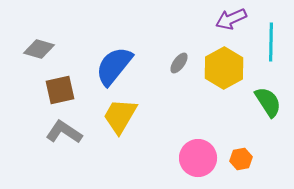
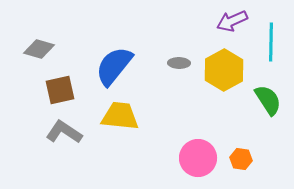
purple arrow: moved 1 px right, 2 px down
gray ellipse: rotated 55 degrees clockwise
yellow hexagon: moved 2 px down
green semicircle: moved 2 px up
yellow trapezoid: rotated 66 degrees clockwise
orange hexagon: rotated 20 degrees clockwise
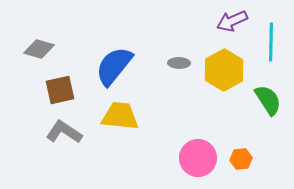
orange hexagon: rotated 15 degrees counterclockwise
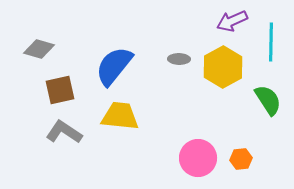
gray ellipse: moved 4 px up
yellow hexagon: moved 1 px left, 3 px up
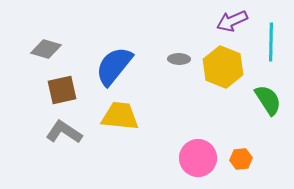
gray diamond: moved 7 px right
yellow hexagon: rotated 9 degrees counterclockwise
brown square: moved 2 px right
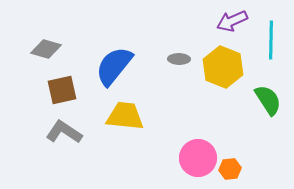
cyan line: moved 2 px up
yellow trapezoid: moved 5 px right
orange hexagon: moved 11 px left, 10 px down
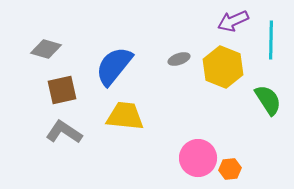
purple arrow: moved 1 px right
gray ellipse: rotated 20 degrees counterclockwise
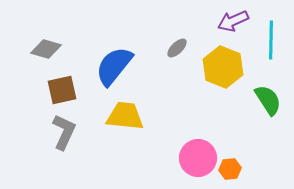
gray ellipse: moved 2 px left, 11 px up; rotated 25 degrees counterclockwise
gray L-shape: rotated 81 degrees clockwise
